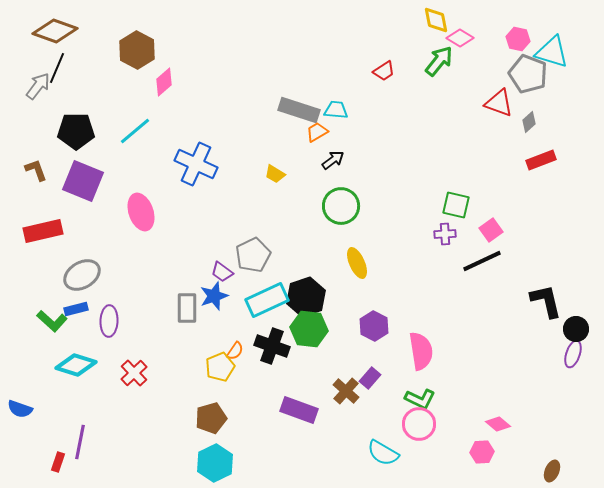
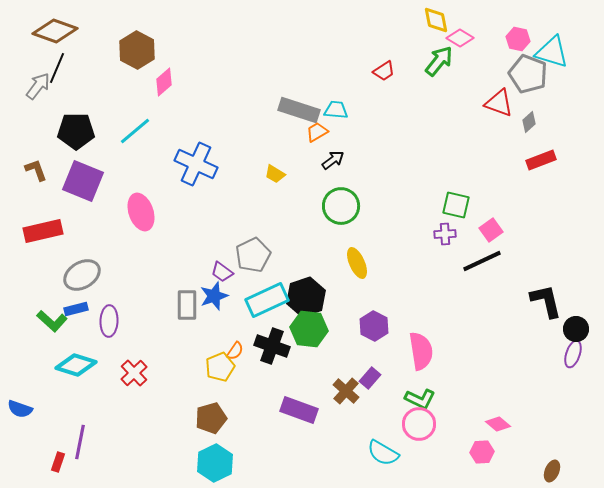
gray rectangle at (187, 308): moved 3 px up
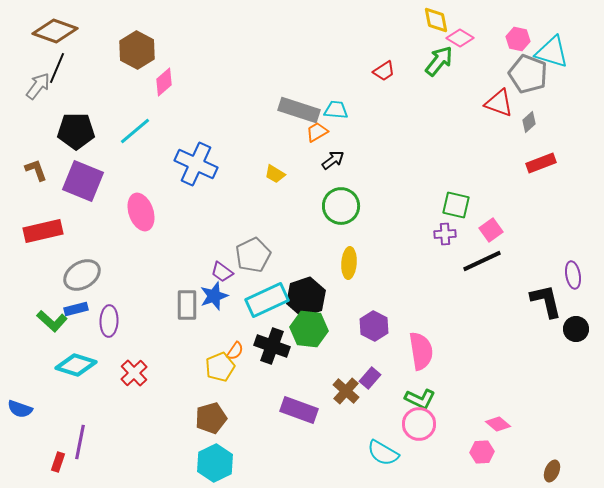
red rectangle at (541, 160): moved 3 px down
yellow ellipse at (357, 263): moved 8 px left; rotated 28 degrees clockwise
purple ellipse at (573, 354): moved 79 px up; rotated 28 degrees counterclockwise
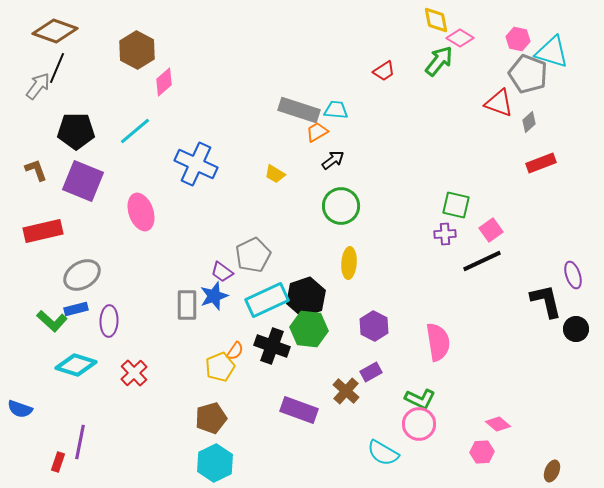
purple ellipse at (573, 275): rotated 8 degrees counterclockwise
pink semicircle at (421, 351): moved 17 px right, 9 px up
purple rectangle at (370, 378): moved 1 px right, 6 px up; rotated 20 degrees clockwise
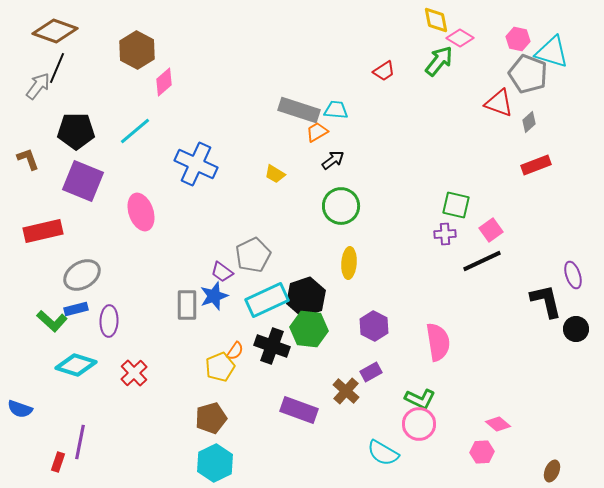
red rectangle at (541, 163): moved 5 px left, 2 px down
brown L-shape at (36, 170): moved 8 px left, 11 px up
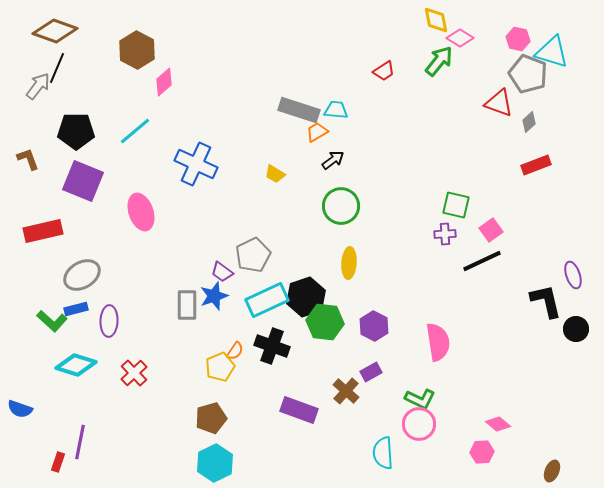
green hexagon at (309, 329): moved 16 px right, 7 px up
cyan semicircle at (383, 453): rotated 56 degrees clockwise
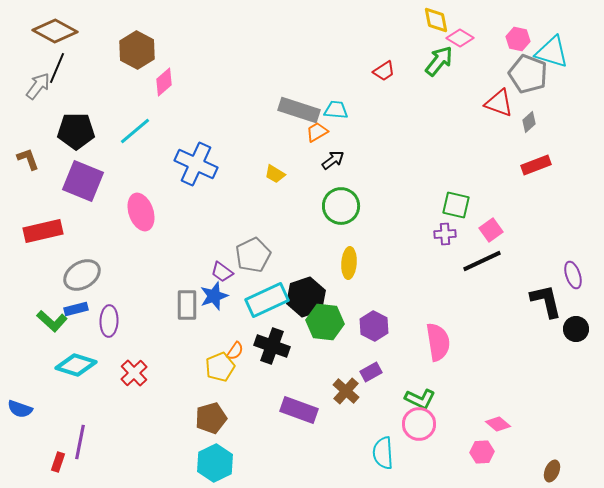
brown diamond at (55, 31): rotated 9 degrees clockwise
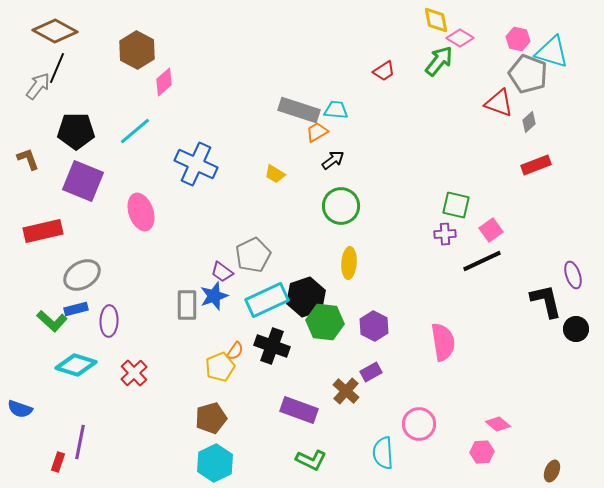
pink semicircle at (438, 342): moved 5 px right
green L-shape at (420, 399): moved 109 px left, 61 px down
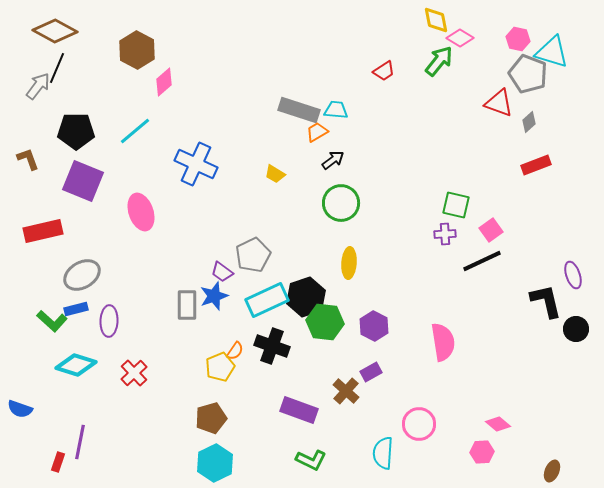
green circle at (341, 206): moved 3 px up
cyan semicircle at (383, 453): rotated 8 degrees clockwise
